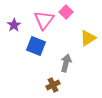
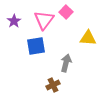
purple star: moved 4 px up
yellow triangle: rotated 36 degrees clockwise
blue square: rotated 30 degrees counterclockwise
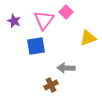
purple star: rotated 16 degrees counterclockwise
yellow triangle: rotated 24 degrees counterclockwise
gray arrow: moved 5 px down; rotated 102 degrees counterclockwise
brown cross: moved 2 px left
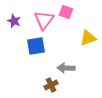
pink square: rotated 24 degrees counterclockwise
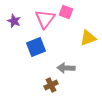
pink triangle: moved 1 px right, 1 px up
blue square: moved 1 px down; rotated 12 degrees counterclockwise
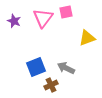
pink square: rotated 32 degrees counterclockwise
pink triangle: moved 2 px left, 1 px up
yellow triangle: moved 1 px left
blue square: moved 20 px down
gray arrow: rotated 24 degrees clockwise
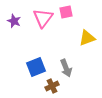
gray arrow: rotated 138 degrees counterclockwise
brown cross: moved 1 px right, 1 px down
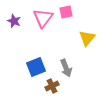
yellow triangle: rotated 30 degrees counterclockwise
